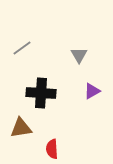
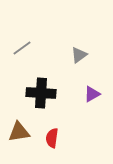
gray triangle: rotated 24 degrees clockwise
purple triangle: moved 3 px down
brown triangle: moved 2 px left, 4 px down
red semicircle: moved 11 px up; rotated 12 degrees clockwise
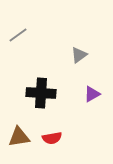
gray line: moved 4 px left, 13 px up
brown triangle: moved 5 px down
red semicircle: rotated 108 degrees counterclockwise
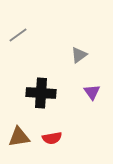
purple triangle: moved 2 px up; rotated 36 degrees counterclockwise
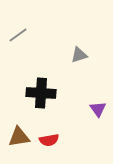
gray triangle: rotated 18 degrees clockwise
purple triangle: moved 6 px right, 17 px down
red semicircle: moved 3 px left, 2 px down
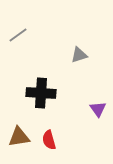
red semicircle: rotated 84 degrees clockwise
